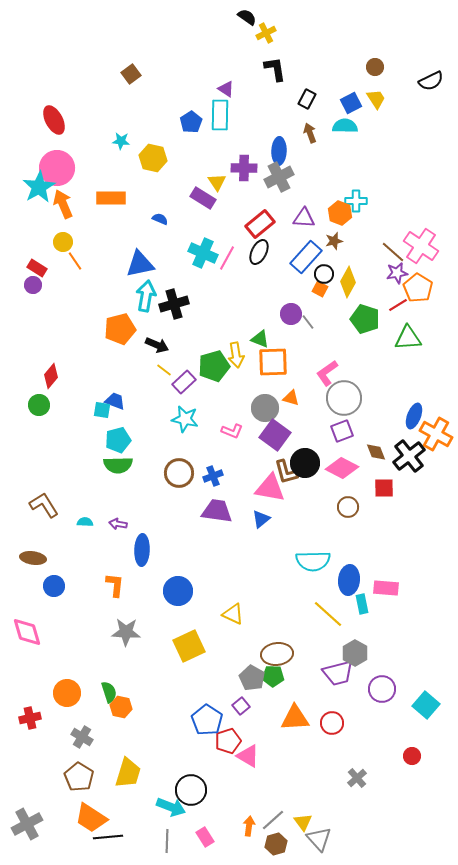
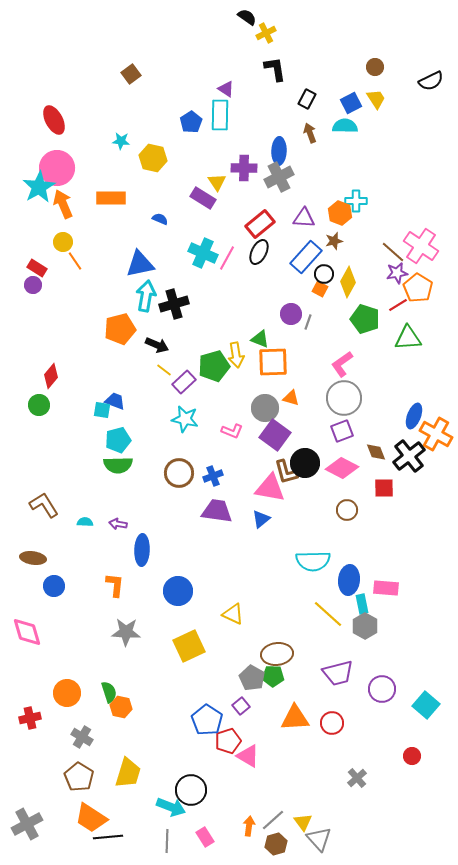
gray line at (308, 322): rotated 56 degrees clockwise
pink L-shape at (327, 373): moved 15 px right, 9 px up
brown circle at (348, 507): moved 1 px left, 3 px down
gray hexagon at (355, 653): moved 10 px right, 27 px up
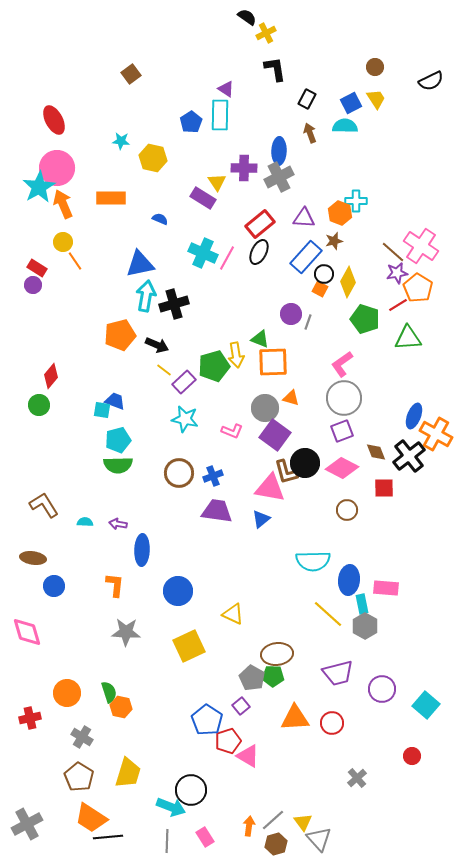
orange pentagon at (120, 329): moved 6 px down
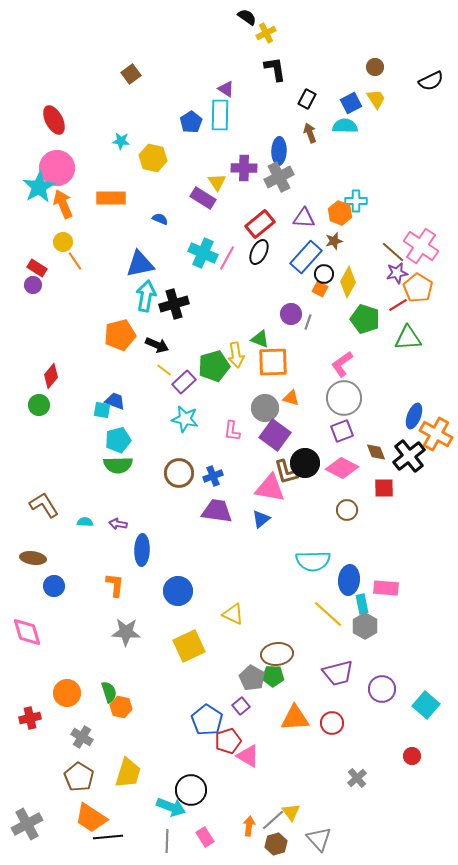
pink L-shape at (232, 431): rotated 75 degrees clockwise
yellow triangle at (303, 822): moved 12 px left, 10 px up
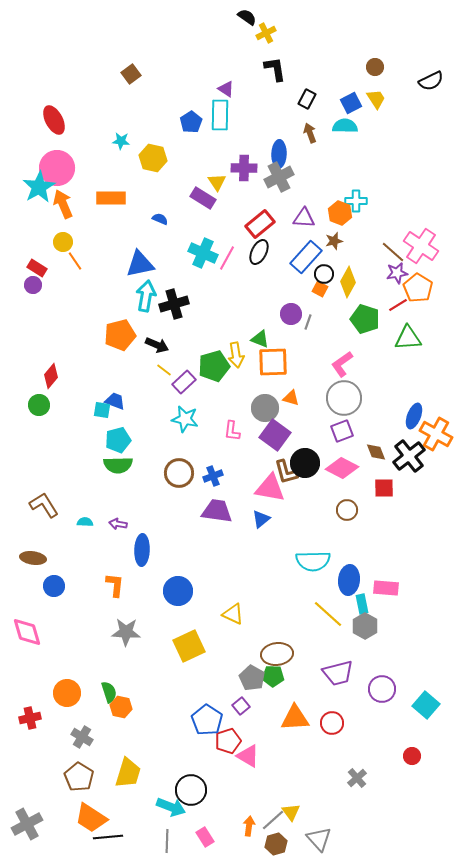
blue ellipse at (279, 151): moved 3 px down
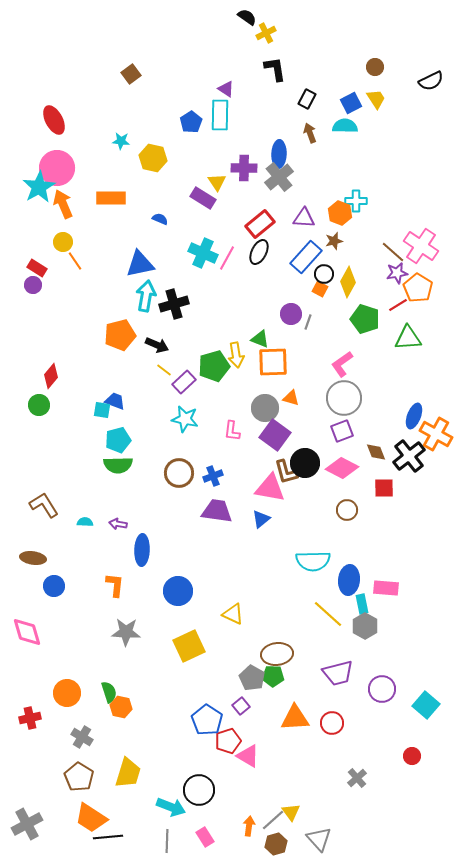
gray cross at (279, 177): rotated 12 degrees counterclockwise
black circle at (191, 790): moved 8 px right
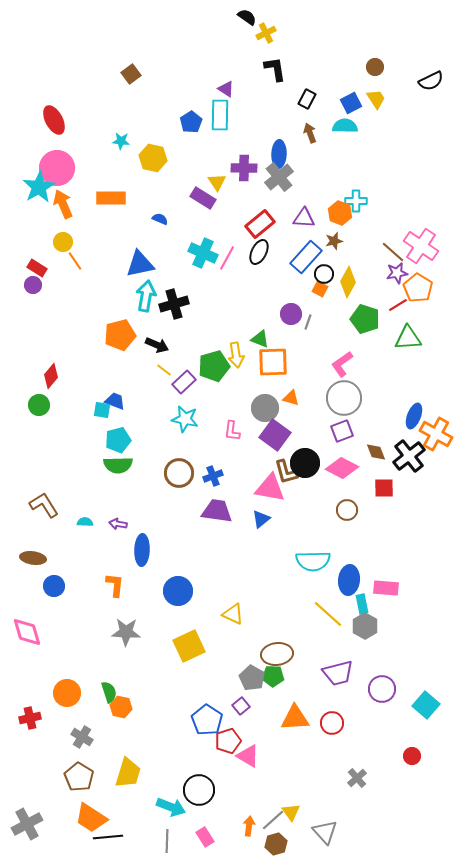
gray triangle at (319, 839): moved 6 px right, 7 px up
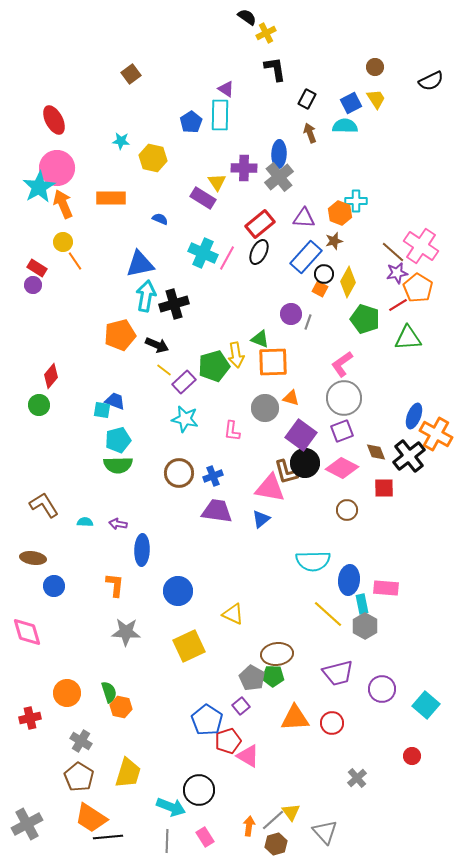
purple square at (275, 435): moved 26 px right
gray cross at (82, 737): moved 1 px left, 4 px down
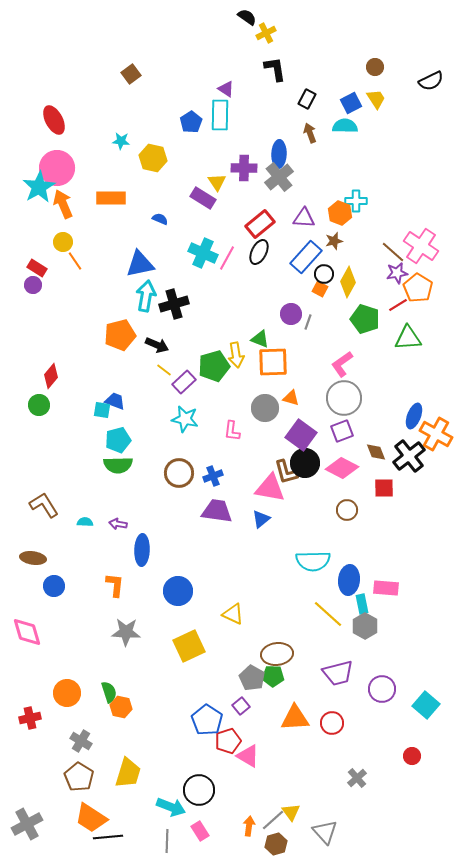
pink rectangle at (205, 837): moved 5 px left, 6 px up
